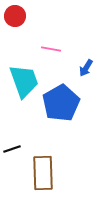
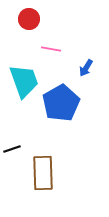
red circle: moved 14 px right, 3 px down
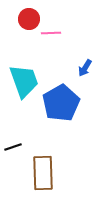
pink line: moved 16 px up; rotated 12 degrees counterclockwise
blue arrow: moved 1 px left
black line: moved 1 px right, 2 px up
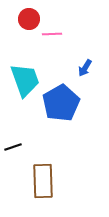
pink line: moved 1 px right, 1 px down
cyan trapezoid: moved 1 px right, 1 px up
brown rectangle: moved 8 px down
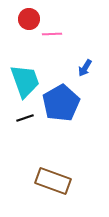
cyan trapezoid: moved 1 px down
black line: moved 12 px right, 29 px up
brown rectangle: moved 10 px right; rotated 68 degrees counterclockwise
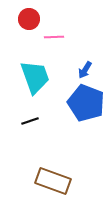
pink line: moved 2 px right, 3 px down
blue arrow: moved 2 px down
cyan trapezoid: moved 10 px right, 4 px up
blue pentagon: moved 25 px right; rotated 21 degrees counterclockwise
black line: moved 5 px right, 3 px down
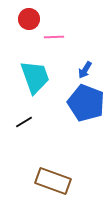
black line: moved 6 px left, 1 px down; rotated 12 degrees counterclockwise
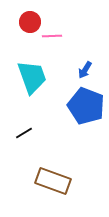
red circle: moved 1 px right, 3 px down
pink line: moved 2 px left, 1 px up
cyan trapezoid: moved 3 px left
blue pentagon: moved 3 px down
black line: moved 11 px down
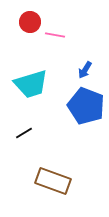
pink line: moved 3 px right, 1 px up; rotated 12 degrees clockwise
cyan trapezoid: moved 1 px left, 7 px down; rotated 93 degrees clockwise
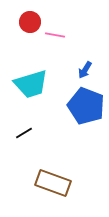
brown rectangle: moved 2 px down
